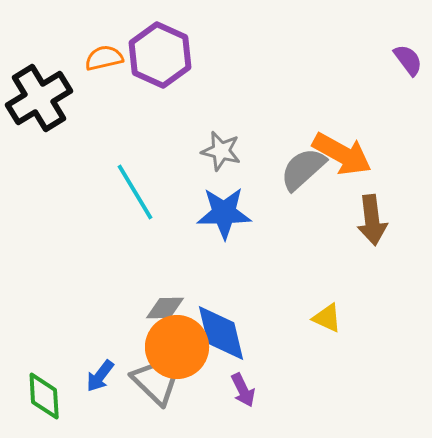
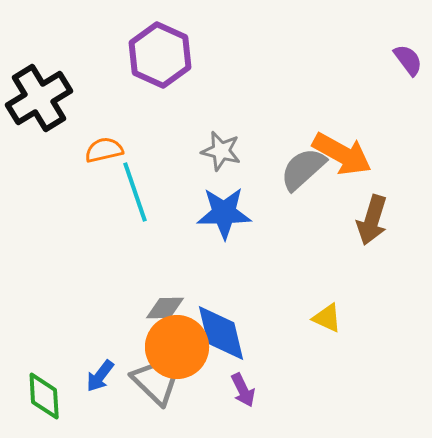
orange semicircle: moved 92 px down
cyan line: rotated 12 degrees clockwise
brown arrow: rotated 24 degrees clockwise
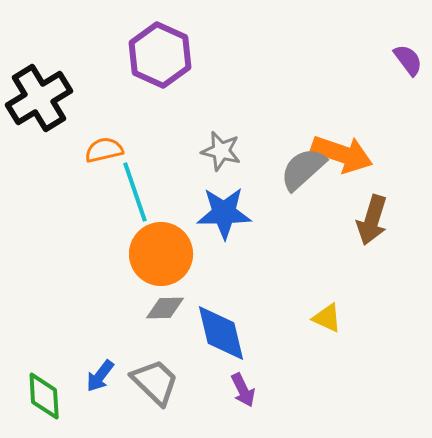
orange arrow: rotated 10 degrees counterclockwise
orange circle: moved 16 px left, 93 px up
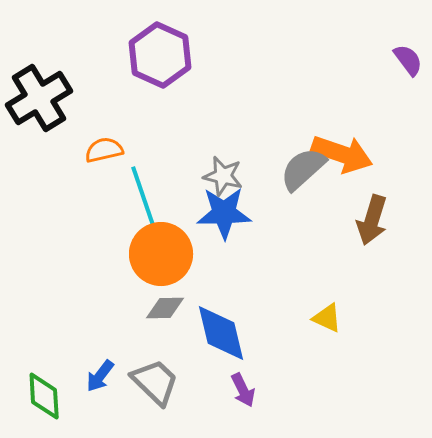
gray star: moved 2 px right, 25 px down
cyan line: moved 8 px right, 4 px down
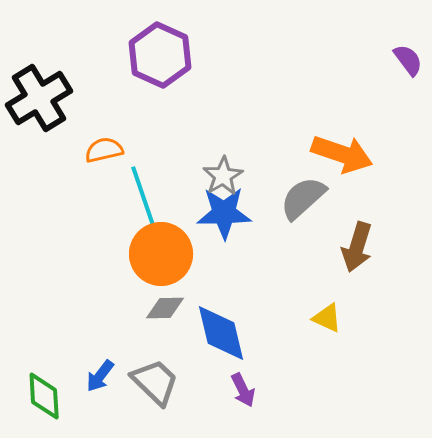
gray semicircle: moved 29 px down
gray star: rotated 27 degrees clockwise
brown arrow: moved 15 px left, 27 px down
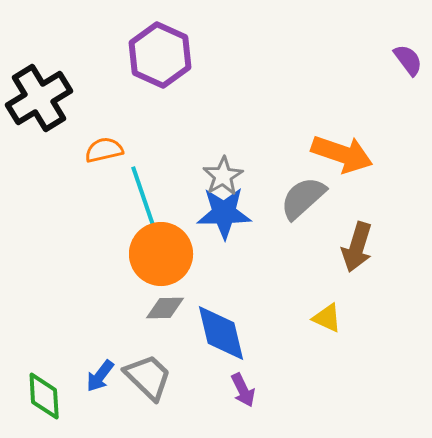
gray trapezoid: moved 7 px left, 5 px up
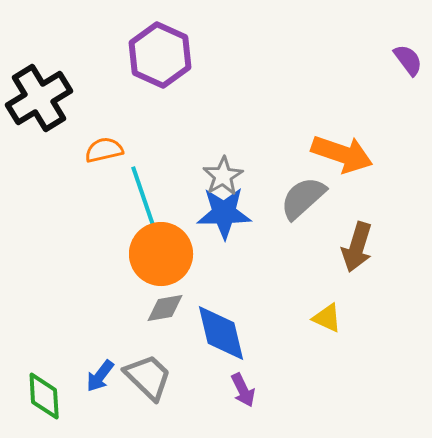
gray diamond: rotated 9 degrees counterclockwise
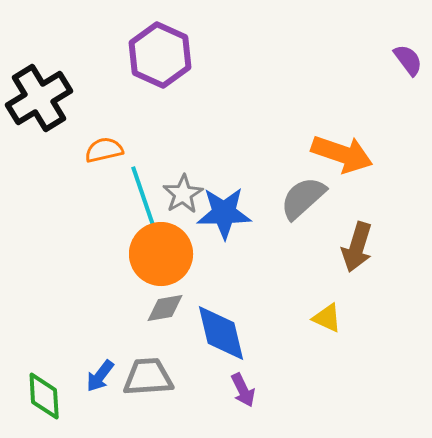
gray star: moved 40 px left, 18 px down
gray trapezoid: rotated 48 degrees counterclockwise
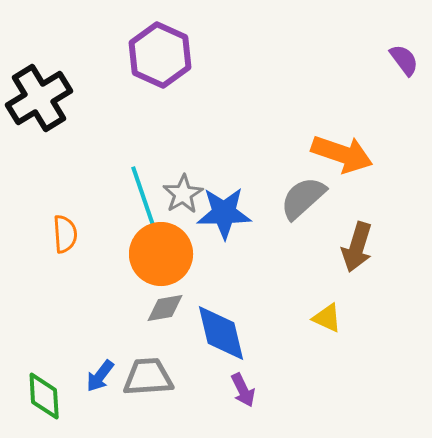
purple semicircle: moved 4 px left
orange semicircle: moved 39 px left, 84 px down; rotated 99 degrees clockwise
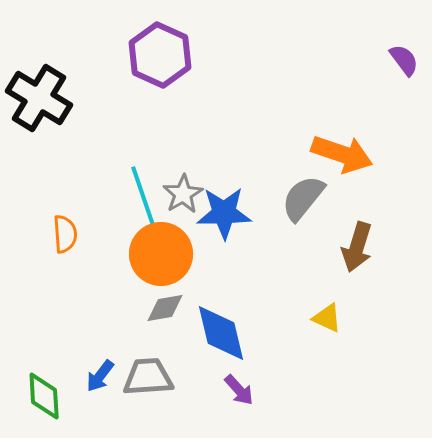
black cross: rotated 28 degrees counterclockwise
gray semicircle: rotated 9 degrees counterclockwise
purple arrow: moved 4 px left; rotated 16 degrees counterclockwise
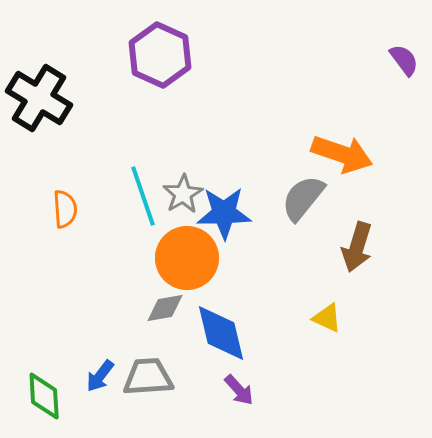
orange semicircle: moved 25 px up
orange circle: moved 26 px right, 4 px down
